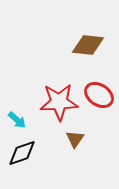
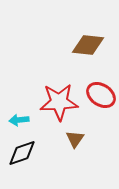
red ellipse: moved 2 px right
cyan arrow: moved 2 px right; rotated 132 degrees clockwise
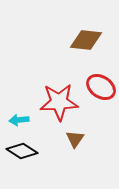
brown diamond: moved 2 px left, 5 px up
red ellipse: moved 8 px up
black diamond: moved 2 px up; rotated 52 degrees clockwise
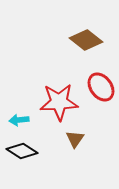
brown diamond: rotated 32 degrees clockwise
red ellipse: rotated 20 degrees clockwise
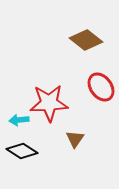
red star: moved 10 px left, 1 px down
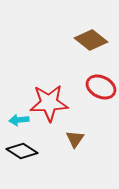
brown diamond: moved 5 px right
red ellipse: rotated 28 degrees counterclockwise
